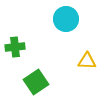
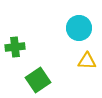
cyan circle: moved 13 px right, 9 px down
green square: moved 2 px right, 2 px up
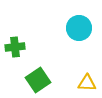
yellow triangle: moved 22 px down
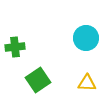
cyan circle: moved 7 px right, 10 px down
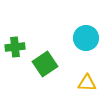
green square: moved 7 px right, 16 px up
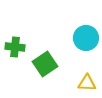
green cross: rotated 12 degrees clockwise
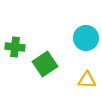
yellow triangle: moved 3 px up
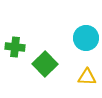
green square: rotated 10 degrees counterclockwise
yellow triangle: moved 3 px up
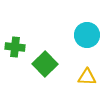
cyan circle: moved 1 px right, 3 px up
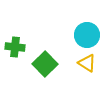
yellow triangle: moved 14 px up; rotated 30 degrees clockwise
